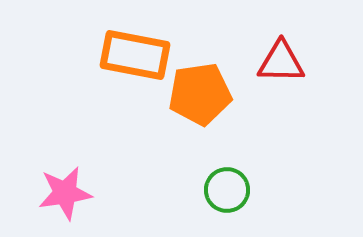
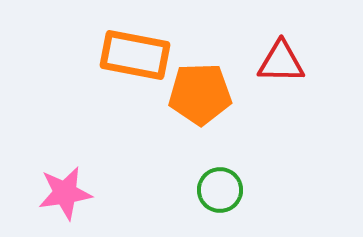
orange pentagon: rotated 6 degrees clockwise
green circle: moved 7 px left
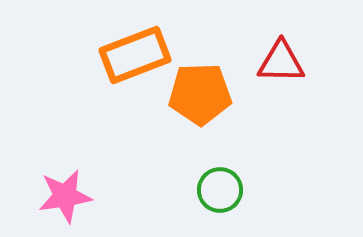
orange rectangle: rotated 32 degrees counterclockwise
pink star: moved 3 px down
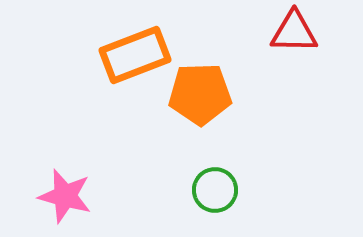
red triangle: moved 13 px right, 30 px up
green circle: moved 5 px left
pink star: rotated 24 degrees clockwise
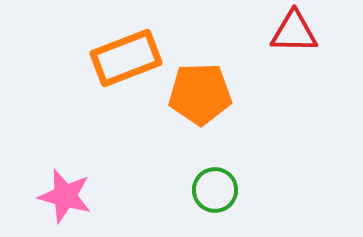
orange rectangle: moved 9 px left, 3 px down
